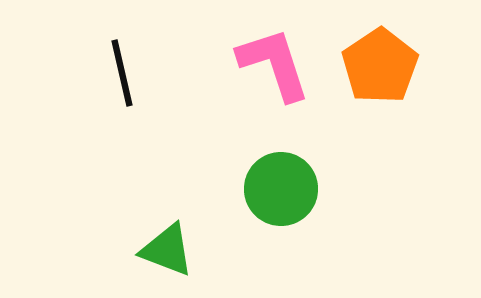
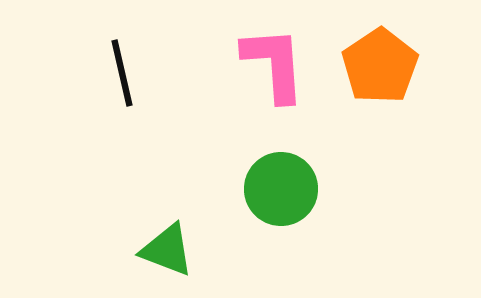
pink L-shape: rotated 14 degrees clockwise
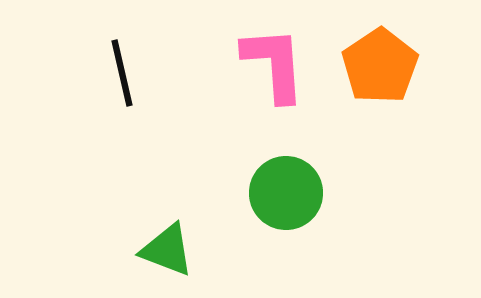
green circle: moved 5 px right, 4 px down
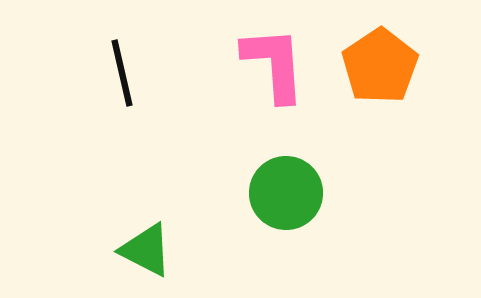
green triangle: moved 21 px left; rotated 6 degrees clockwise
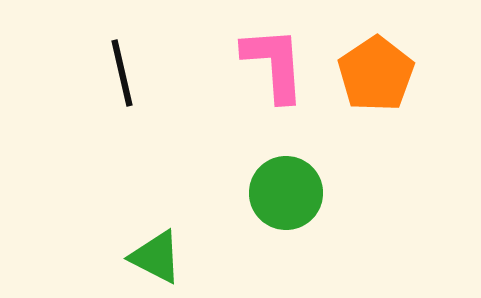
orange pentagon: moved 4 px left, 8 px down
green triangle: moved 10 px right, 7 px down
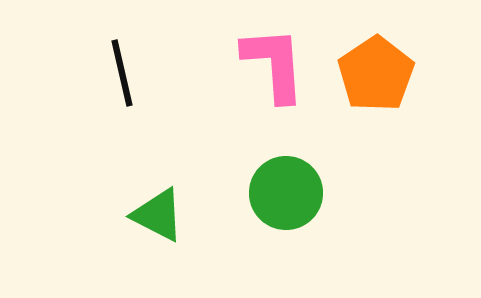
green triangle: moved 2 px right, 42 px up
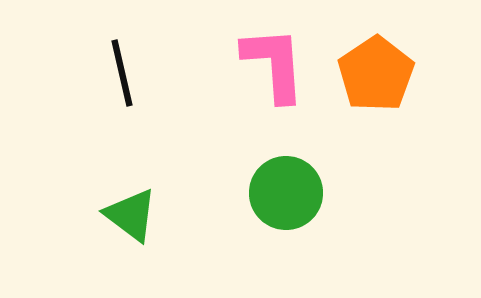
green triangle: moved 27 px left; rotated 10 degrees clockwise
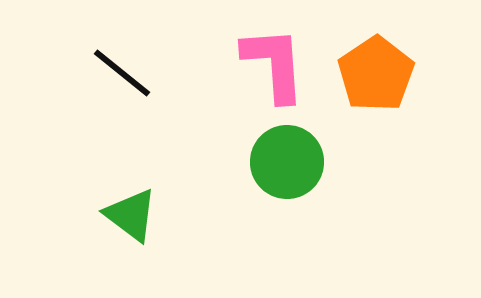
black line: rotated 38 degrees counterclockwise
green circle: moved 1 px right, 31 px up
